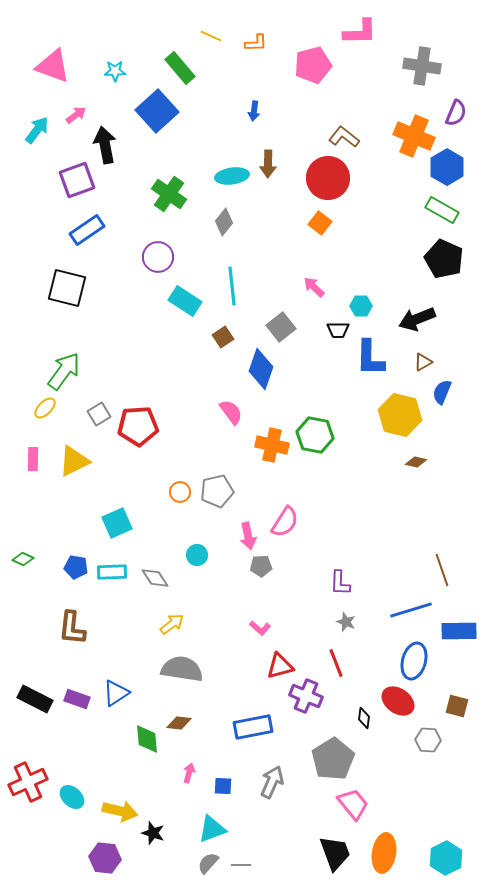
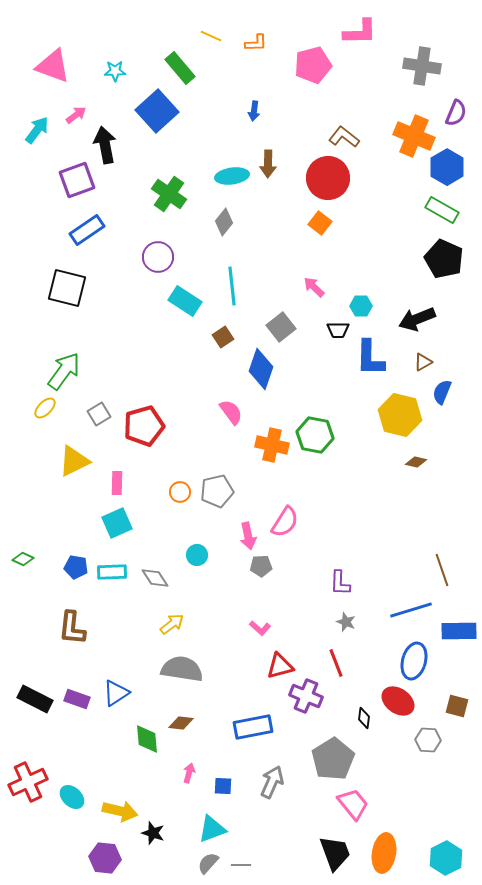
red pentagon at (138, 426): moved 6 px right; rotated 12 degrees counterclockwise
pink rectangle at (33, 459): moved 84 px right, 24 px down
brown diamond at (179, 723): moved 2 px right
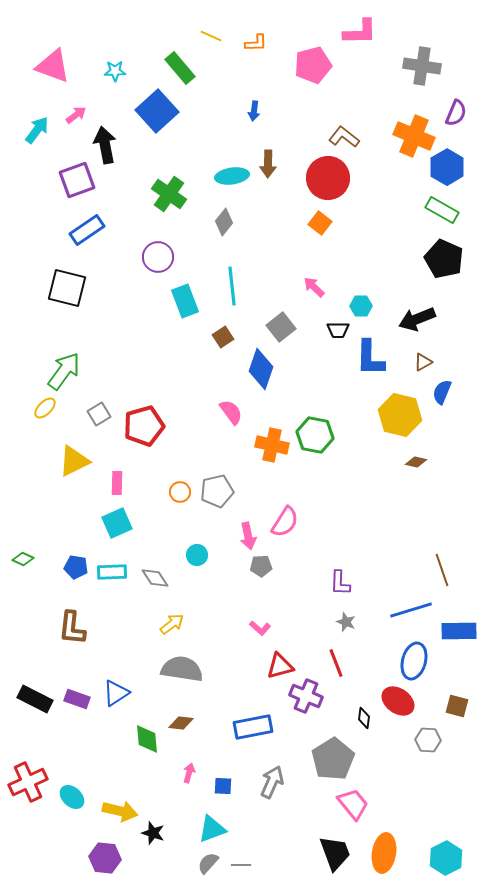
cyan rectangle at (185, 301): rotated 36 degrees clockwise
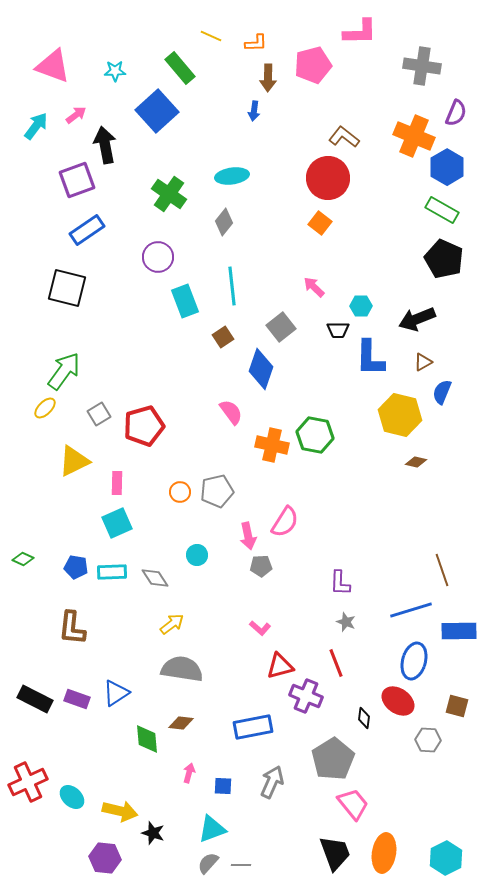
cyan arrow at (37, 130): moved 1 px left, 4 px up
brown arrow at (268, 164): moved 86 px up
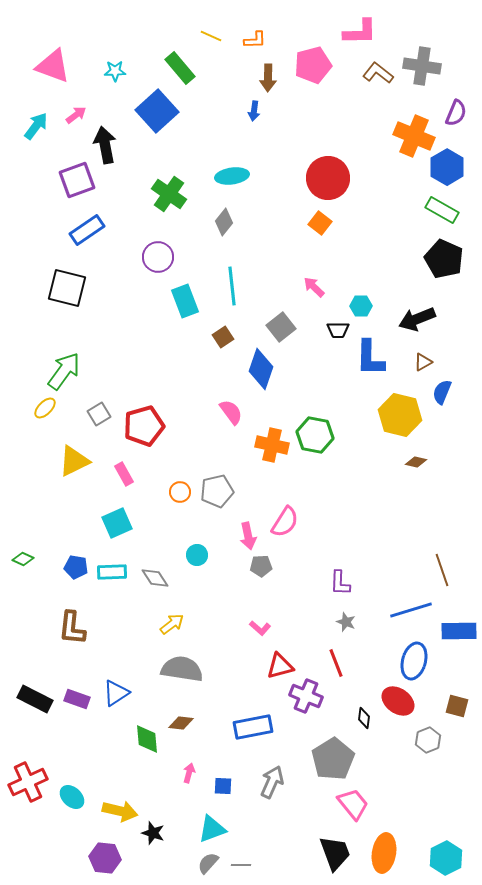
orange L-shape at (256, 43): moved 1 px left, 3 px up
brown L-shape at (344, 137): moved 34 px right, 64 px up
pink rectangle at (117, 483): moved 7 px right, 9 px up; rotated 30 degrees counterclockwise
gray hexagon at (428, 740): rotated 25 degrees counterclockwise
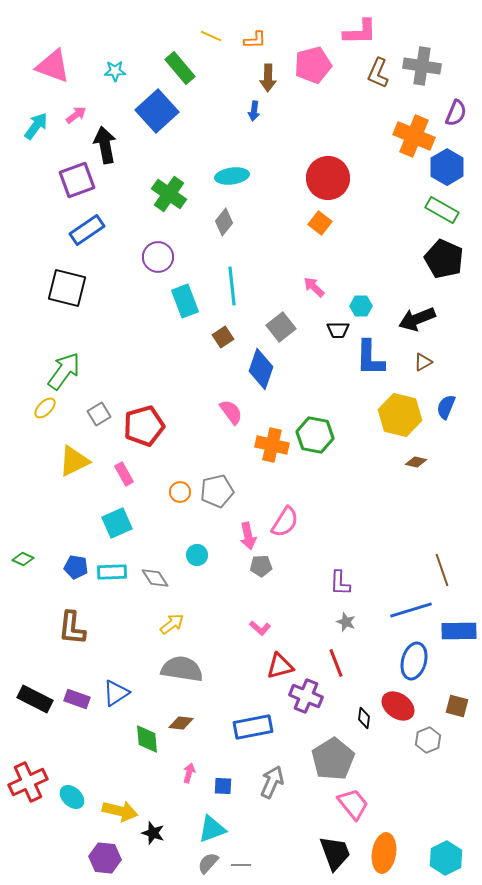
brown L-shape at (378, 73): rotated 104 degrees counterclockwise
blue semicircle at (442, 392): moved 4 px right, 15 px down
red ellipse at (398, 701): moved 5 px down
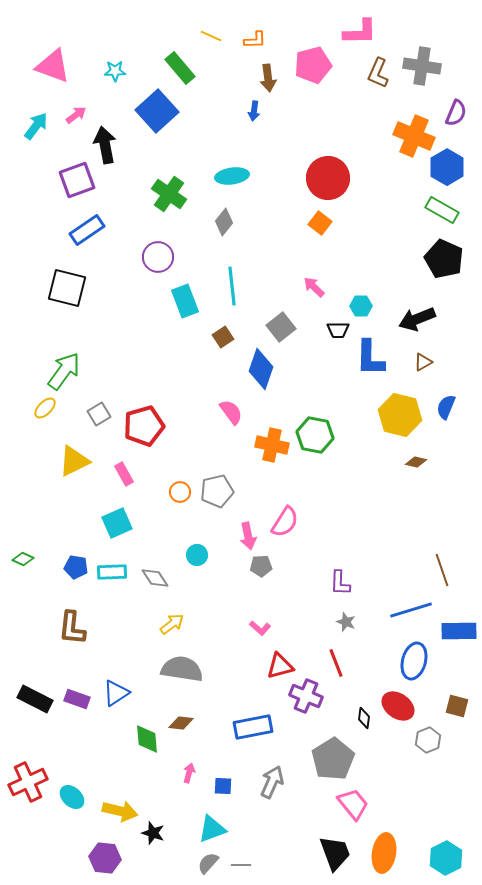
brown arrow at (268, 78): rotated 8 degrees counterclockwise
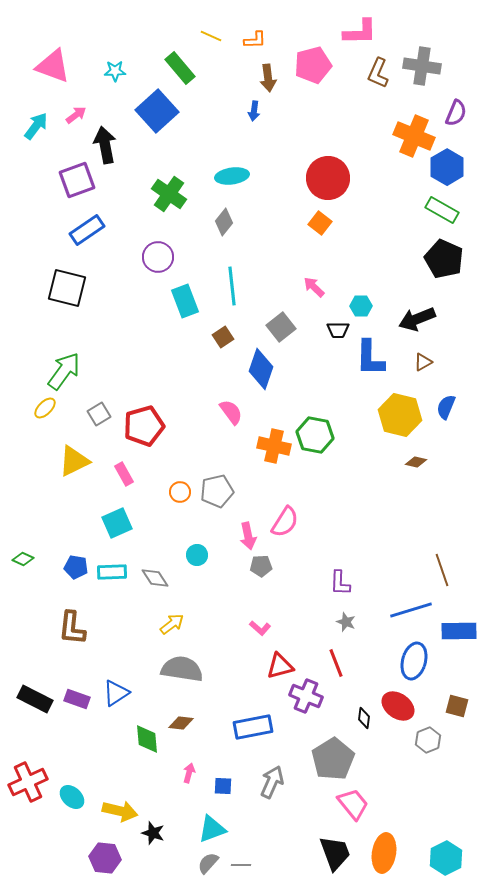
orange cross at (272, 445): moved 2 px right, 1 px down
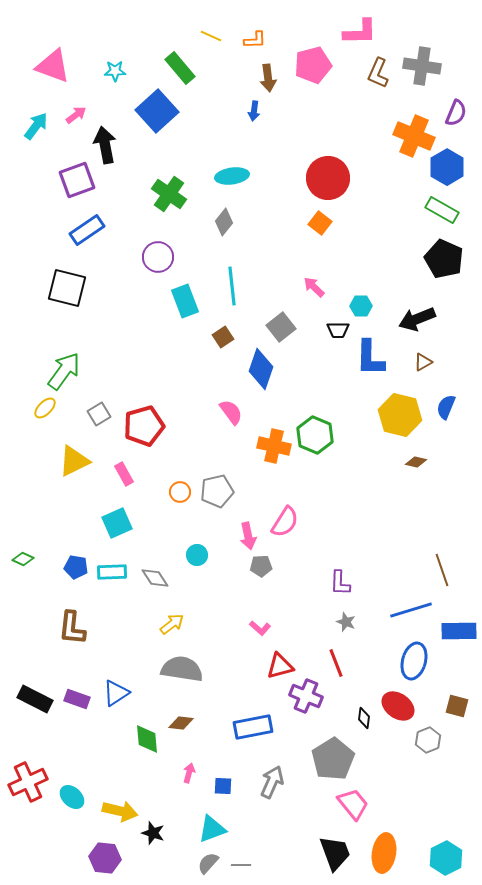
green hexagon at (315, 435): rotated 12 degrees clockwise
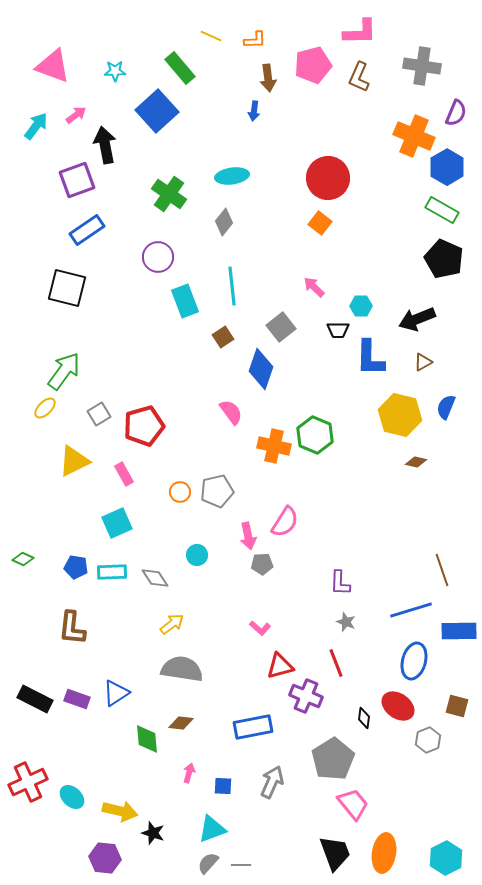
brown L-shape at (378, 73): moved 19 px left, 4 px down
gray pentagon at (261, 566): moved 1 px right, 2 px up
